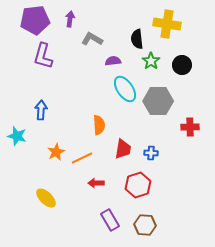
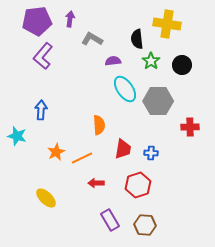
purple pentagon: moved 2 px right, 1 px down
purple L-shape: rotated 24 degrees clockwise
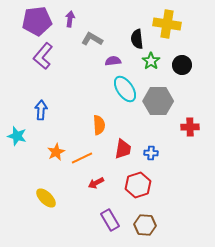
red arrow: rotated 28 degrees counterclockwise
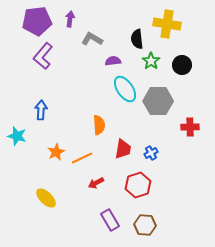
blue cross: rotated 32 degrees counterclockwise
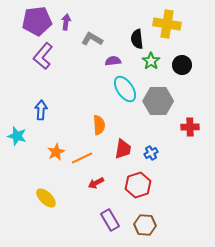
purple arrow: moved 4 px left, 3 px down
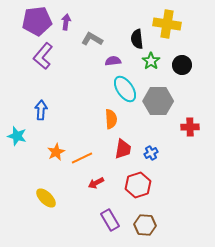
orange semicircle: moved 12 px right, 6 px up
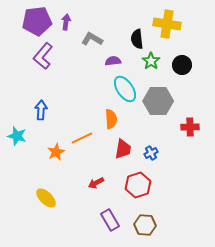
orange line: moved 20 px up
